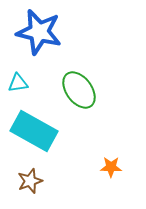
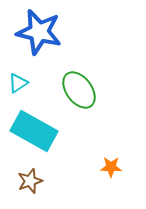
cyan triangle: rotated 25 degrees counterclockwise
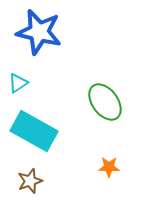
green ellipse: moved 26 px right, 12 px down
orange star: moved 2 px left
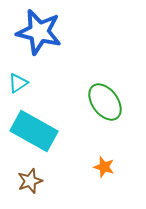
orange star: moved 5 px left; rotated 15 degrees clockwise
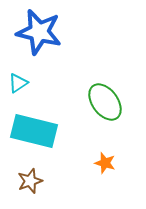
cyan rectangle: rotated 15 degrees counterclockwise
orange star: moved 1 px right, 4 px up
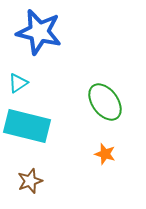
cyan rectangle: moved 7 px left, 5 px up
orange star: moved 9 px up
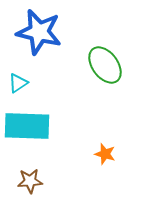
green ellipse: moved 37 px up
cyan rectangle: rotated 12 degrees counterclockwise
brown star: rotated 15 degrees clockwise
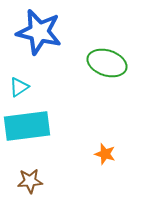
green ellipse: moved 2 px right, 2 px up; rotated 36 degrees counterclockwise
cyan triangle: moved 1 px right, 4 px down
cyan rectangle: rotated 9 degrees counterclockwise
